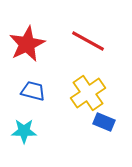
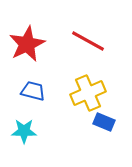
yellow cross: rotated 12 degrees clockwise
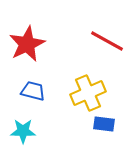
red line: moved 19 px right
blue rectangle: moved 2 px down; rotated 15 degrees counterclockwise
cyan star: moved 1 px left
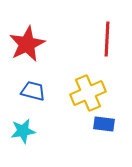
red line: moved 2 px up; rotated 64 degrees clockwise
cyan star: rotated 10 degrees counterclockwise
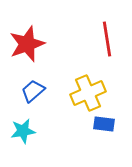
red line: rotated 12 degrees counterclockwise
red star: rotated 6 degrees clockwise
blue trapezoid: rotated 55 degrees counterclockwise
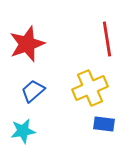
yellow cross: moved 2 px right, 5 px up
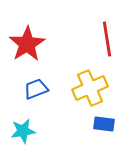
red star: rotated 12 degrees counterclockwise
blue trapezoid: moved 3 px right, 2 px up; rotated 20 degrees clockwise
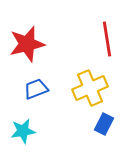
red star: rotated 18 degrees clockwise
blue rectangle: rotated 70 degrees counterclockwise
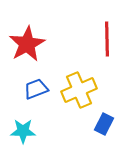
red line: rotated 8 degrees clockwise
red star: rotated 15 degrees counterclockwise
yellow cross: moved 11 px left, 2 px down
cyan star: rotated 10 degrees clockwise
